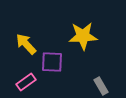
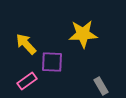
yellow star: moved 2 px up
pink rectangle: moved 1 px right, 1 px up
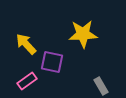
purple square: rotated 10 degrees clockwise
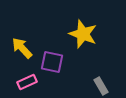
yellow star: rotated 24 degrees clockwise
yellow arrow: moved 4 px left, 4 px down
pink rectangle: moved 1 px down; rotated 12 degrees clockwise
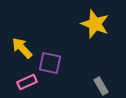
yellow star: moved 12 px right, 10 px up
purple square: moved 2 px left, 1 px down
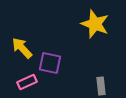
gray rectangle: rotated 24 degrees clockwise
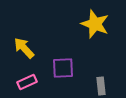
yellow arrow: moved 2 px right
purple square: moved 13 px right, 5 px down; rotated 15 degrees counterclockwise
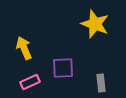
yellow arrow: rotated 20 degrees clockwise
pink rectangle: moved 3 px right
gray rectangle: moved 3 px up
